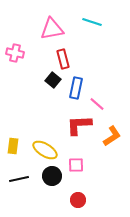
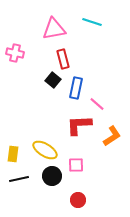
pink triangle: moved 2 px right
yellow rectangle: moved 8 px down
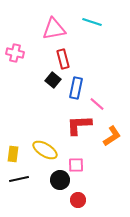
black circle: moved 8 px right, 4 px down
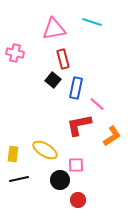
red L-shape: rotated 8 degrees counterclockwise
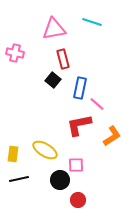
blue rectangle: moved 4 px right
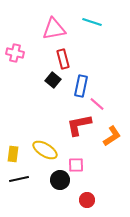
blue rectangle: moved 1 px right, 2 px up
red circle: moved 9 px right
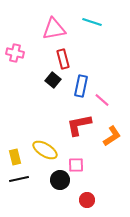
pink line: moved 5 px right, 4 px up
yellow rectangle: moved 2 px right, 3 px down; rotated 21 degrees counterclockwise
